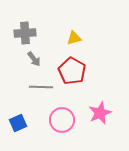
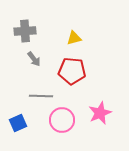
gray cross: moved 2 px up
red pentagon: rotated 24 degrees counterclockwise
gray line: moved 9 px down
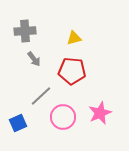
gray line: rotated 45 degrees counterclockwise
pink circle: moved 1 px right, 3 px up
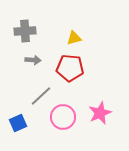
gray arrow: moved 1 px left, 1 px down; rotated 49 degrees counterclockwise
red pentagon: moved 2 px left, 3 px up
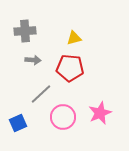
gray line: moved 2 px up
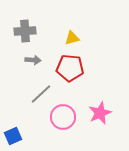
yellow triangle: moved 2 px left
blue square: moved 5 px left, 13 px down
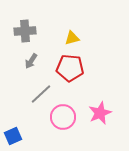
gray arrow: moved 2 px left, 1 px down; rotated 119 degrees clockwise
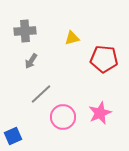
red pentagon: moved 34 px right, 9 px up
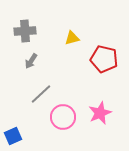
red pentagon: rotated 8 degrees clockwise
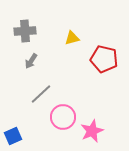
pink star: moved 8 px left, 18 px down
